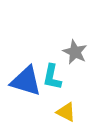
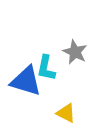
cyan L-shape: moved 6 px left, 9 px up
yellow triangle: moved 1 px down
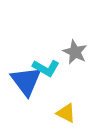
cyan L-shape: rotated 72 degrees counterclockwise
blue triangle: rotated 36 degrees clockwise
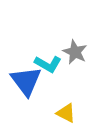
cyan L-shape: moved 2 px right, 4 px up
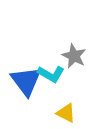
gray star: moved 1 px left, 4 px down
cyan L-shape: moved 3 px right, 10 px down
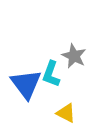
cyan L-shape: rotated 80 degrees clockwise
blue triangle: moved 3 px down
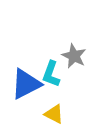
blue triangle: rotated 40 degrees clockwise
yellow triangle: moved 12 px left, 1 px down
